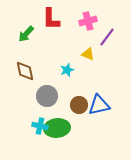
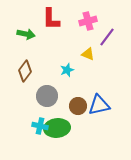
green arrow: rotated 120 degrees counterclockwise
brown diamond: rotated 50 degrees clockwise
brown circle: moved 1 px left, 1 px down
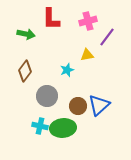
yellow triangle: moved 1 px left, 1 px down; rotated 32 degrees counterclockwise
blue triangle: rotated 30 degrees counterclockwise
green ellipse: moved 6 px right
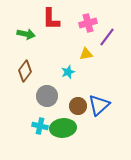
pink cross: moved 2 px down
yellow triangle: moved 1 px left, 1 px up
cyan star: moved 1 px right, 2 px down
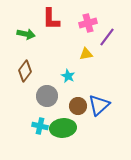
cyan star: moved 4 px down; rotated 24 degrees counterclockwise
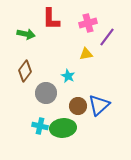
gray circle: moved 1 px left, 3 px up
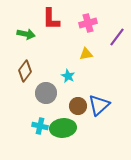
purple line: moved 10 px right
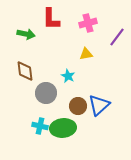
brown diamond: rotated 45 degrees counterclockwise
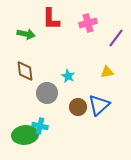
purple line: moved 1 px left, 1 px down
yellow triangle: moved 21 px right, 18 px down
gray circle: moved 1 px right
brown circle: moved 1 px down
green ellipse: moved 38 px left, 7 px down
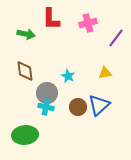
yellow triangle: moved 2 px left, 1 px down
cyan cross: moved 6 px right, 19 px up
